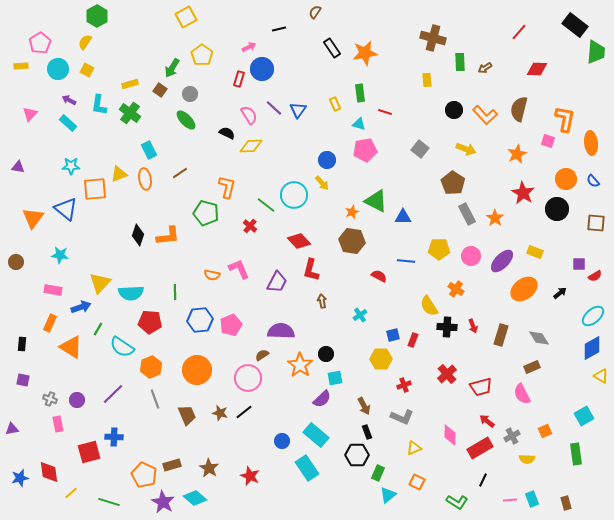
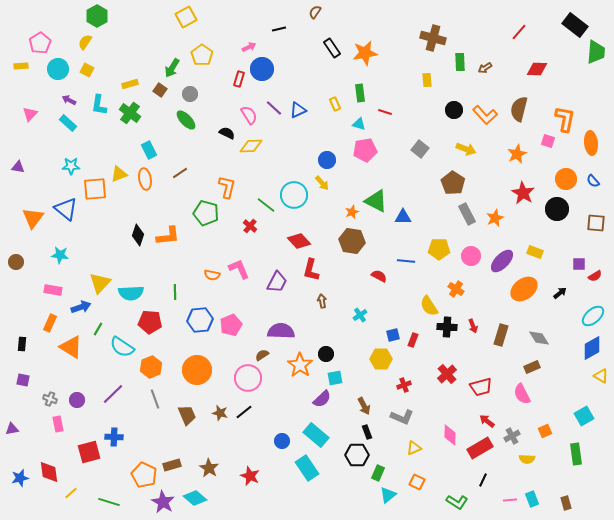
blue triangle at (298, 110): rotated 30 degrees clockwise
orange star at (495, 218): rotated 12 degrees clockwise
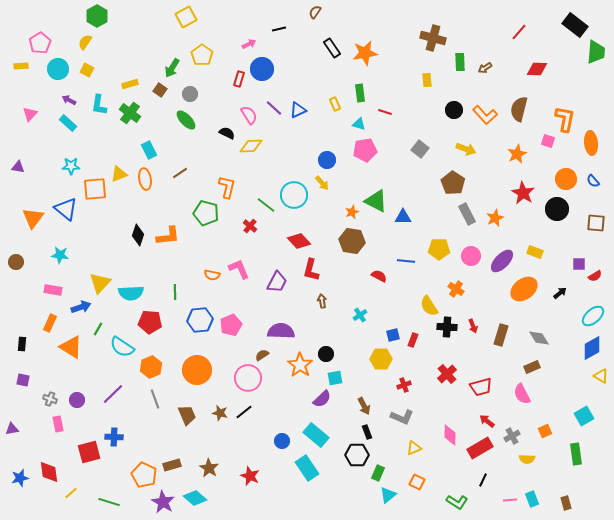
pink arrow at (249, 47): moved 3 px up
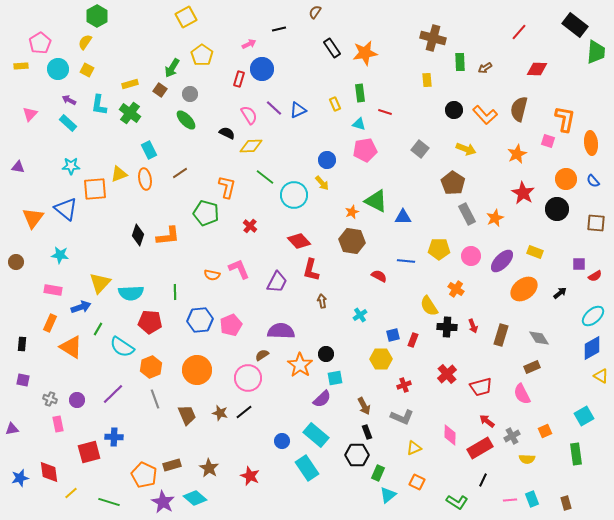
green line at (266, 205): moved 1 px left, 28 px up
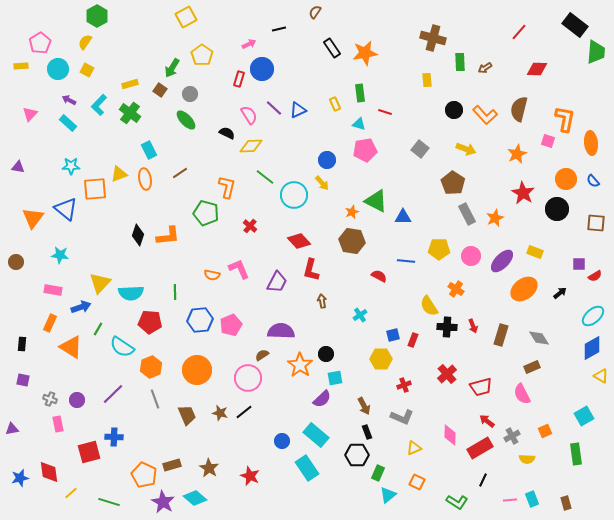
cyan L-shape at (99, 105): rotated 35 degrees clockwise
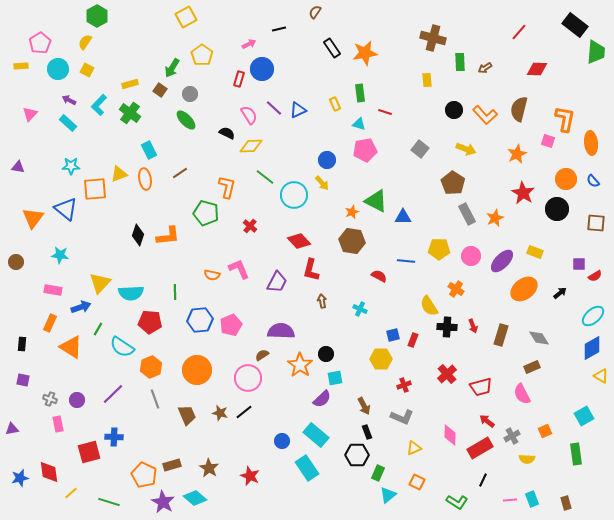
cyan cross at (360, 315): moved 6 px up; rotated 32 degrees counterclockwise
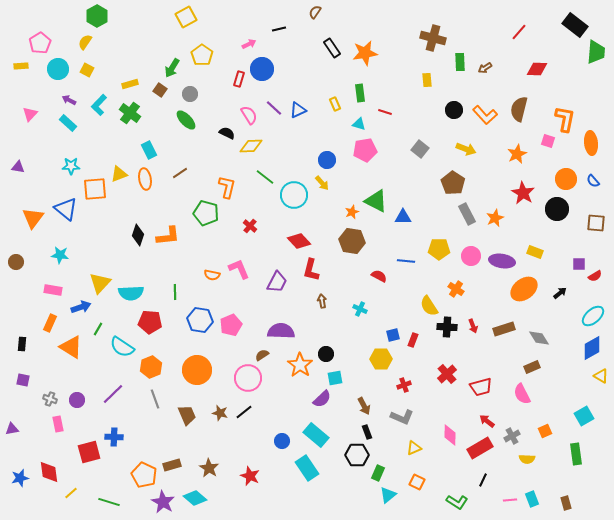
purple ellipse at (502, 261): rotated 55 degrees clockwise
blue hexagon at (200, 320): rotated 15 degrees clockwise
brown rectangle at (501, 335): moved 3 px right, 6 px up; rotated 55 degrees clockwise
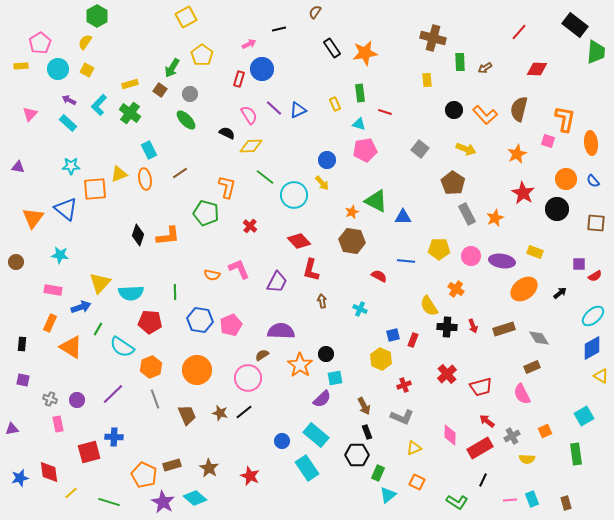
yellow hexagon at (381, 359): rotated 25 degrees clockwise
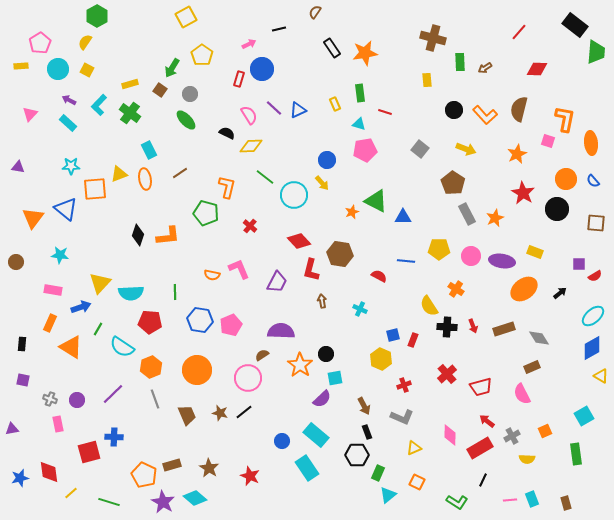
brown hexagon at (352, 241): moved 12 px left, 13 px down
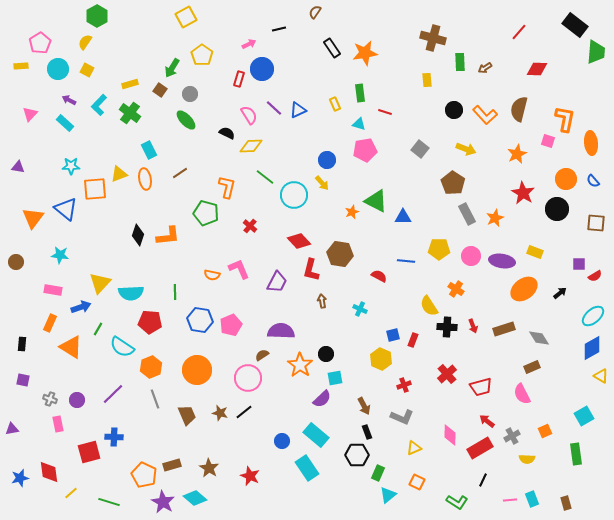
cyan rectangle at (68, 123): moved 3 px left
